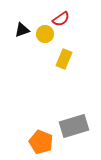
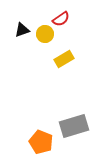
yellow rectangle: rotated 36 degrees clockwise
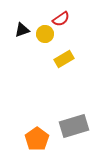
orange pentagon: moved 4 px left, 3 px up; rotated 15 degrees clockwise
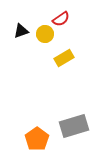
black triangle: moved 1 px left, 1 px down
yellow rectangle: moved 1 px up
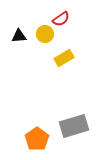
black triangle: moved 2 px left, 5 px down; rotated 14 degrees clockwise
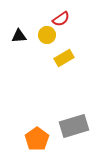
yellow circle: moved 2 px right, 1 px down
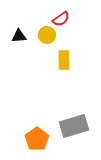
yellow rectangle: moved 2 px down; rotated 60 degrees counterclockwise
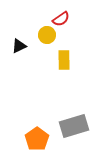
black triangle: moved 10 px down; rotated 21 degrees counterclockwise
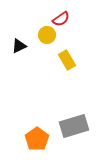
yellow rectangle: moved 3 px right; rotated 30 degrees counterclockwise
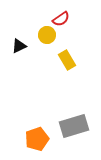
orange pentagon: rotated 15 degrees clockwise
